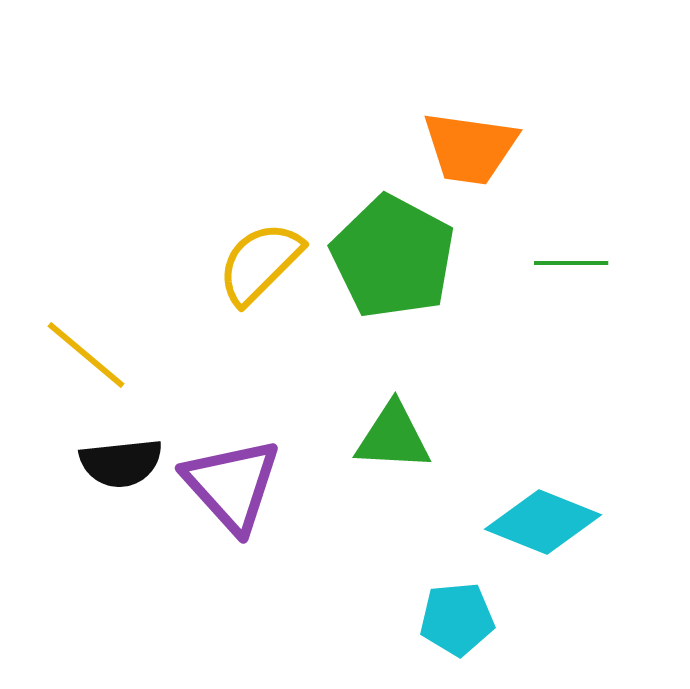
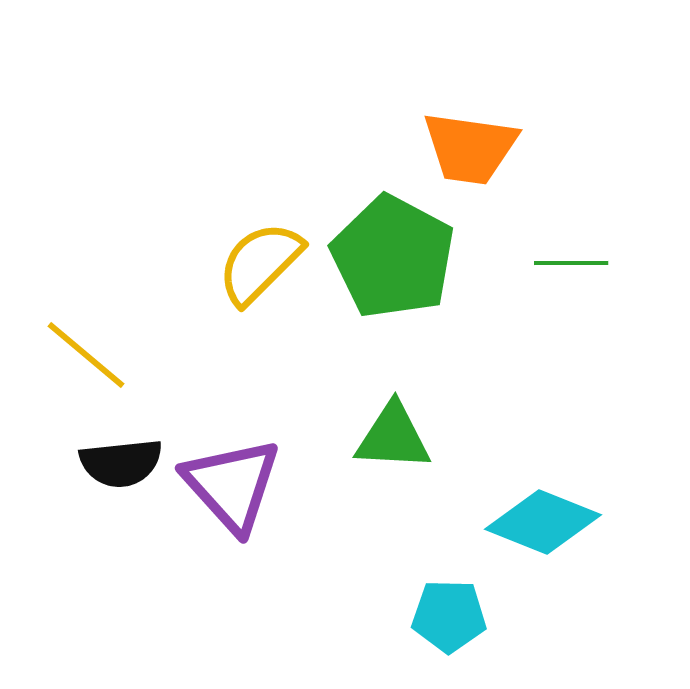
cyan pentagon: moved 8 px left, 3 px up; rotated 6 degrees clockwise
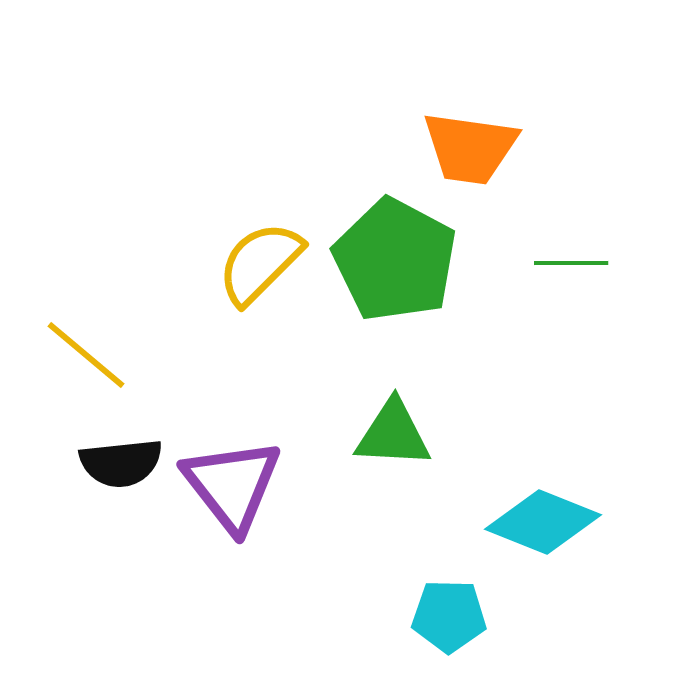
green pentagon: moved 2 px right, 3 px down
green triangle: moved 3 px up
purple triangle: rotated 4 degrees clockwise
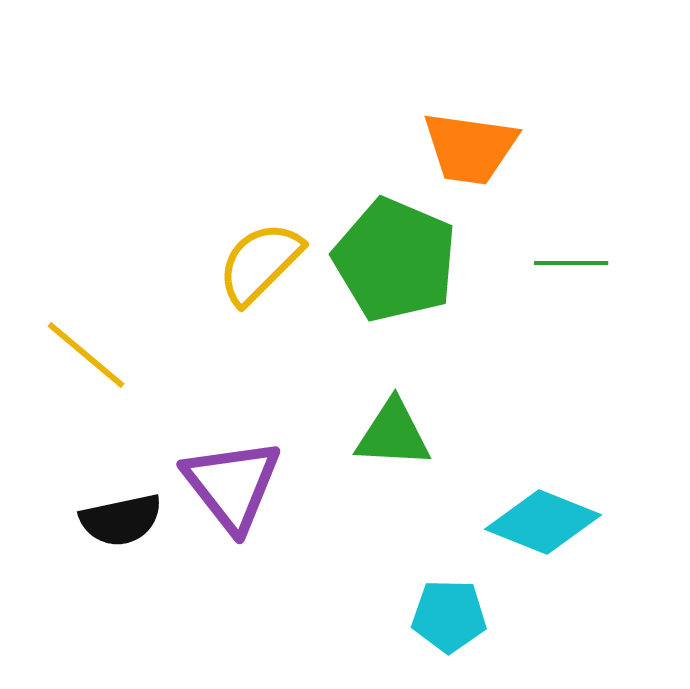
green pentagon: rotated 5 degrees counterclockwise
black semicircle: moved 57 px down; rotated 6 degrees counterclockwise
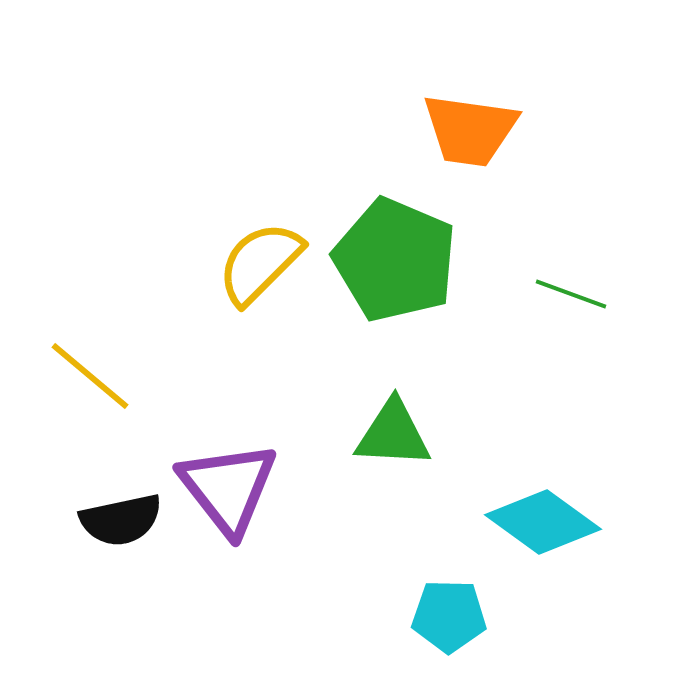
orange trapezoid: moved 18 px up
green line: moved 31 px down; rotated 20 degrees clockwise
yellow line: moved 4 px right, 21 px down
purple triangle: moved 4 px left, 3 px down
cyan diamond: rotated 14 degrees clockwise
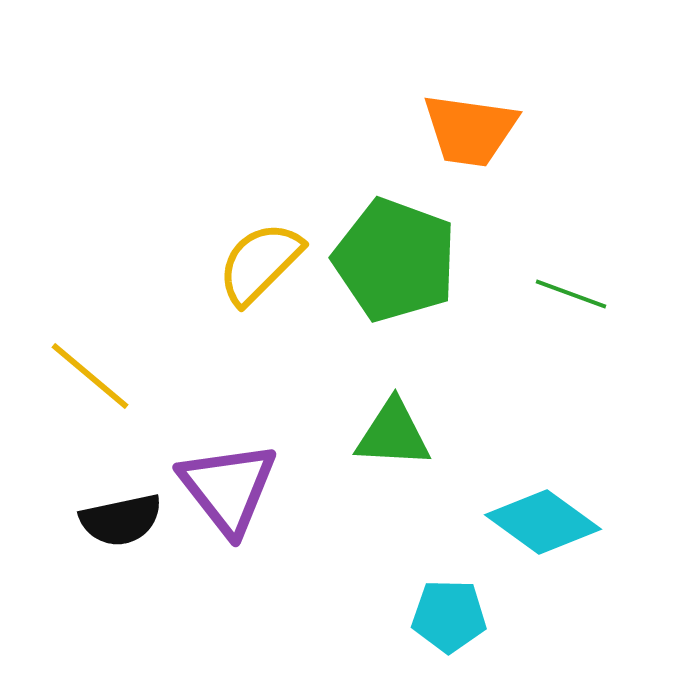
green pentagon: rotated 3 degrees counterclockwise
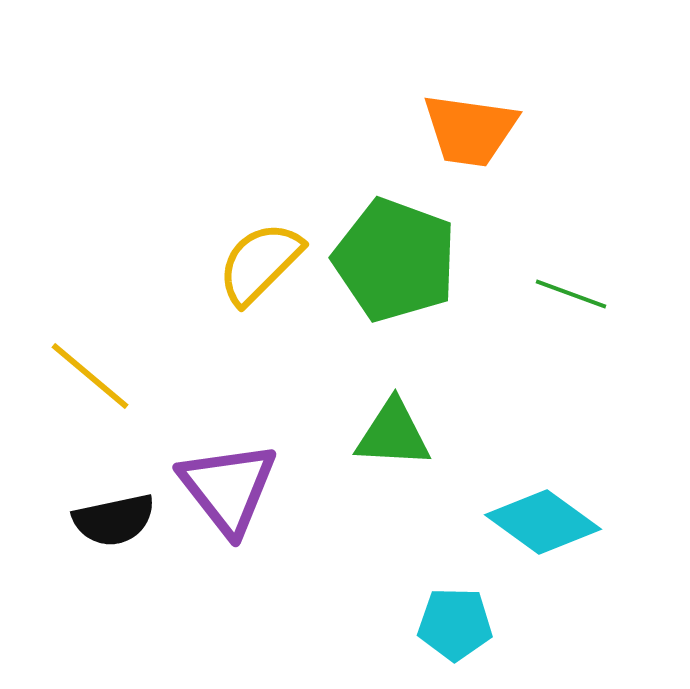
black semicircle: moved 7 px left
cyan pentagon: moved 6 px right, 8 px down
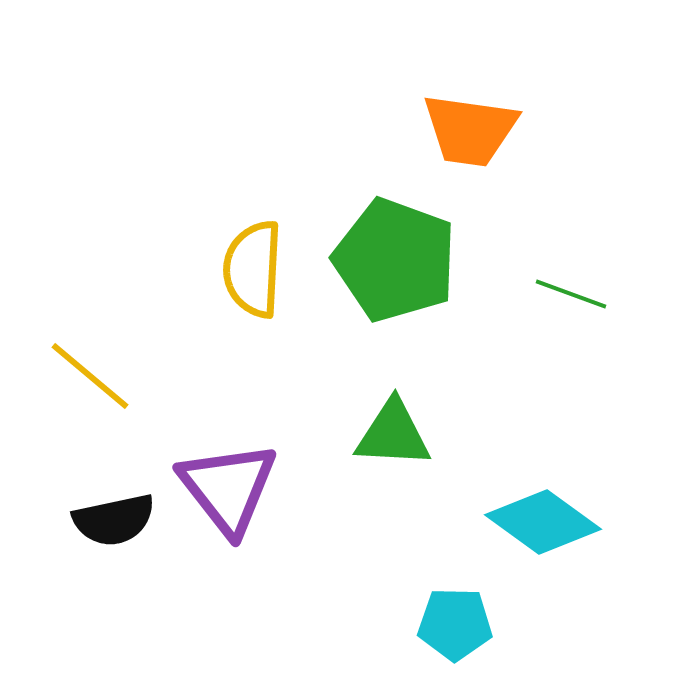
yellow semicircle: moved 7 px left, 6 px down; rotated 42 degrees counterclockwise
